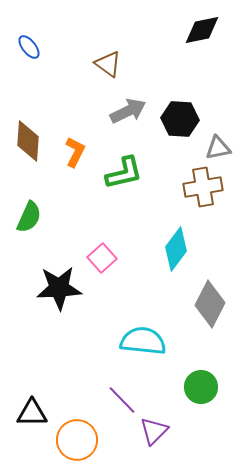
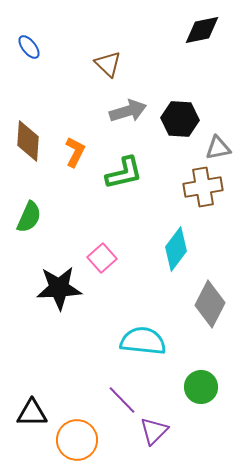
brown triangle: rotated 8 degrees clockwise
gray arrow: rotated 9 degrees clockwise
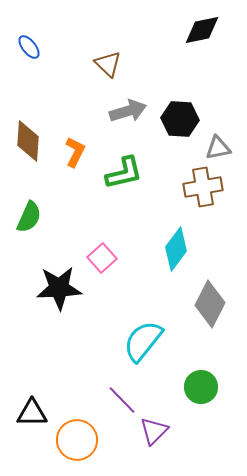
cyan semicircle: rotated 57 degrees counterclockwise
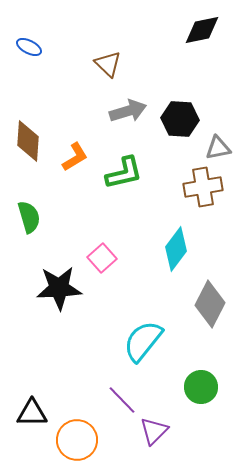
blue ellipse: rotated 25 degrees counterclockwise
orange L-shape: moved 5 px down; rotated 32 degrees clockwise
green semicircle: rotated 40 degrees counterclockwise
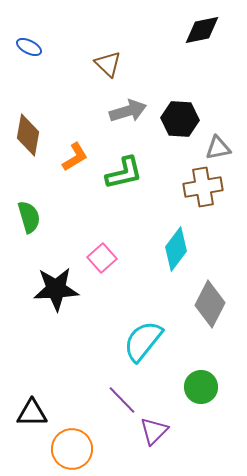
brown diamond: moved 6 px up; rotated 6 degrees clockwise
black star: moved 3 px left, 1 px down
orange circle: moved 5 px left, 9 px down
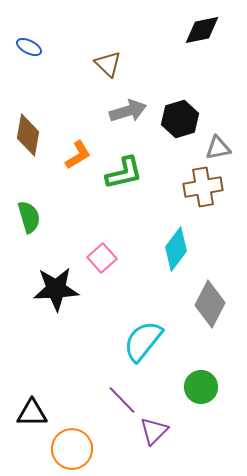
black hexagon: rotated 21 degrees counterclockwise
orange L-shape: moved 3 px right, 2 px up
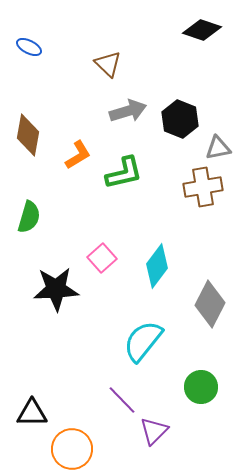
black diamond: rotated 30 degrees clockwise
black hexagon: rotated 21 degrees counterclockwise
green semicircle: rotated 32 degrees clockwise
cyan diamond: moved 19 px left, 17 px down
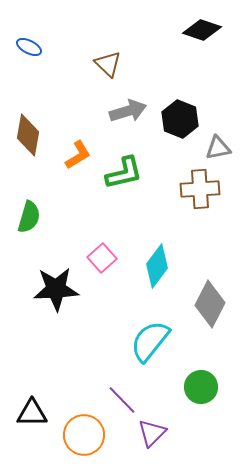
brown cross: moved 3 px left, 2 px down; rotated 6 degrees clockwise
cyan semicircle: moved 7 px right
purple triangle: moved 2 px left, 2 px down
orange circle: moved 12 px right, 14 px up
